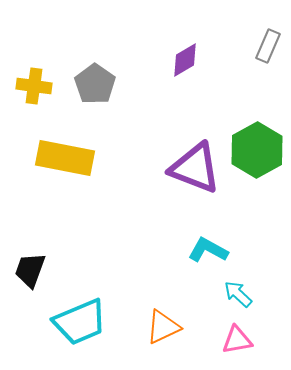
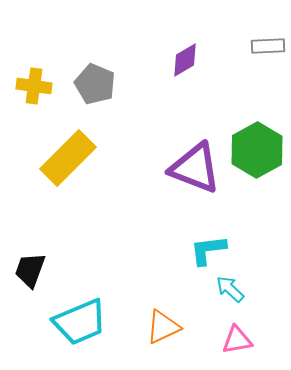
gray rectangle: rotated 64 degrees clockwise
gray pentagon: rotated 12 degrees counterclockwise
yellow rectangle: moved 3 px right; rotated 56 degrees counterclockwise
cyan L-shape: rotated 36 degrees counterclockwise
cyan arrow: moved 8 px left, 5 px up
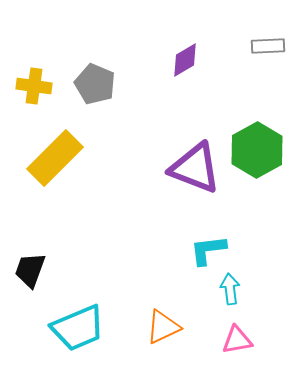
yellow rectangle: moved 13 px left
cyan arrow: rotated 40 degrees clockwise
cyan trapezoid: moved 2 px left, 6 px down
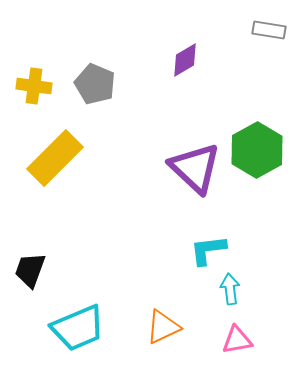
gray rectangle: moved 1 px right, 16 px up; rotated 12 degrees clockwise
purple triangle: rotated 22 degrees clockwise
